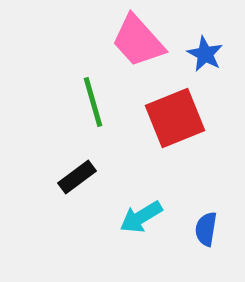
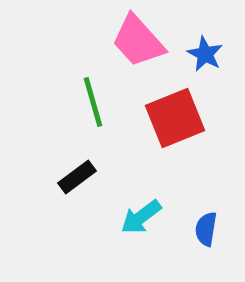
cyan arrow: rotated 6 degrees counterclockwise
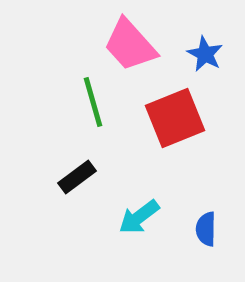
pink trapezoid: moved 8 px left, 4 px down
cyan arrow: moved 2 px left
blue semicircle: rotated 8 degrees counterclockwise
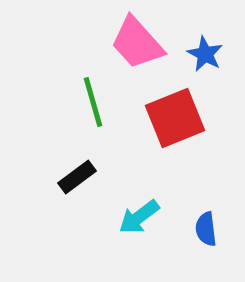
pink trapezoid: moved 7 px right, 2 px up
blue semicircle: rotated 8 degrees counterclockwise
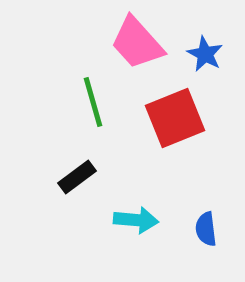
cyan arrow: moved 3 px left, 3 px down; rotated 138 degrees counterclockwise
